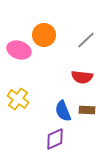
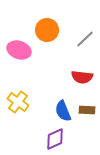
orange circle: moved 3 px right, 5 px up
gray line: moved 1 px left, 1 px up
yellow cross: moved 3 px down
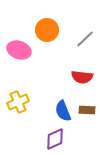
yellow cross: rotated 30 degrees clockwise
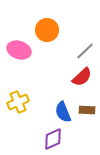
gray line: moved 12 px down
red semicircle: rotated 50 degrees counterclockwise
blue semicircle: moved 1 px down
purple diamond: moved 2 px left
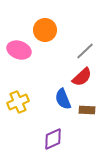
orange circle: moved 2 px left
blue semicircle: moved 13 px up
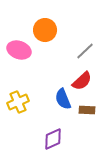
red semicircle: moved 4 px down
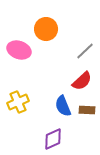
orange circle: moved 1 px right, 1 px up
blue semicircle: moved 7 px down
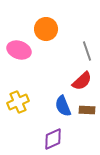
gray line: moved 2 px right; rotated 66 degrees counterclockwise
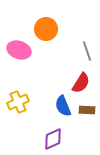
red semicircle: moved 1 px left, 2 px down; rotated 15 degrees counterclockwise
